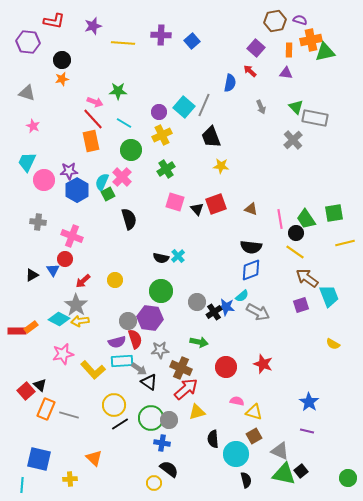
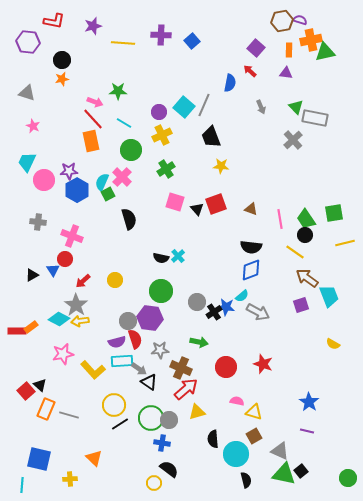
brown hexagon at (275, 21): moved 7 px right
black circle at (296, 233): moved 9 px right, 2 px down
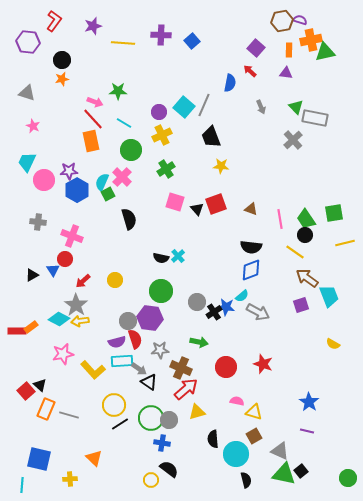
red L-shape at (54, 21): rotated 65 degrees counterclockwise
yellow circle at (154, 483): moved 3 px left, 3 px up
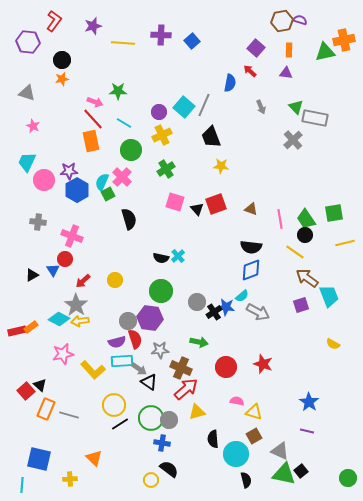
orange cross at (311, 40): moved 33 px right
red rectangle at (17, 331): rotated 12 degrees counterclockwise
